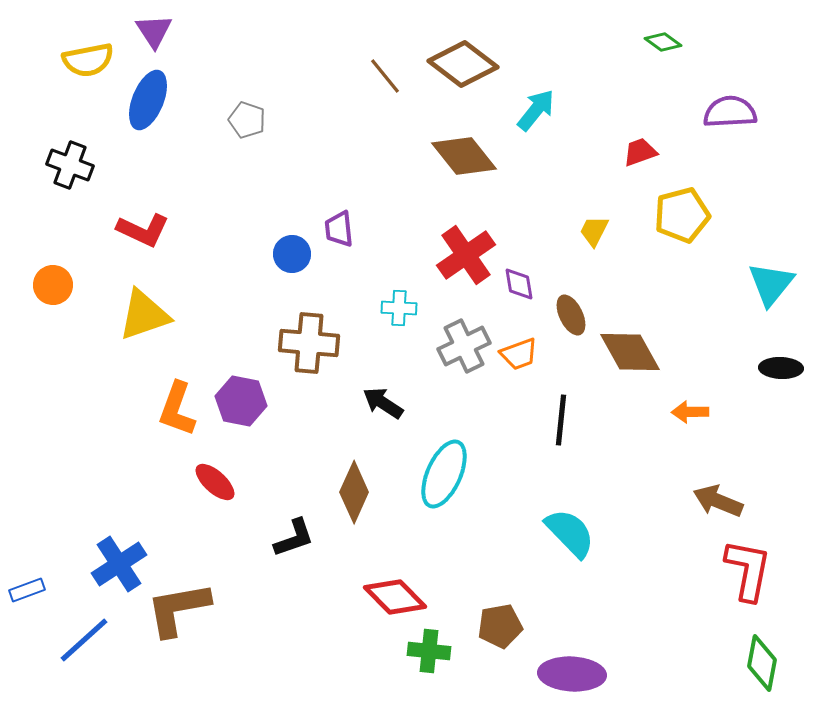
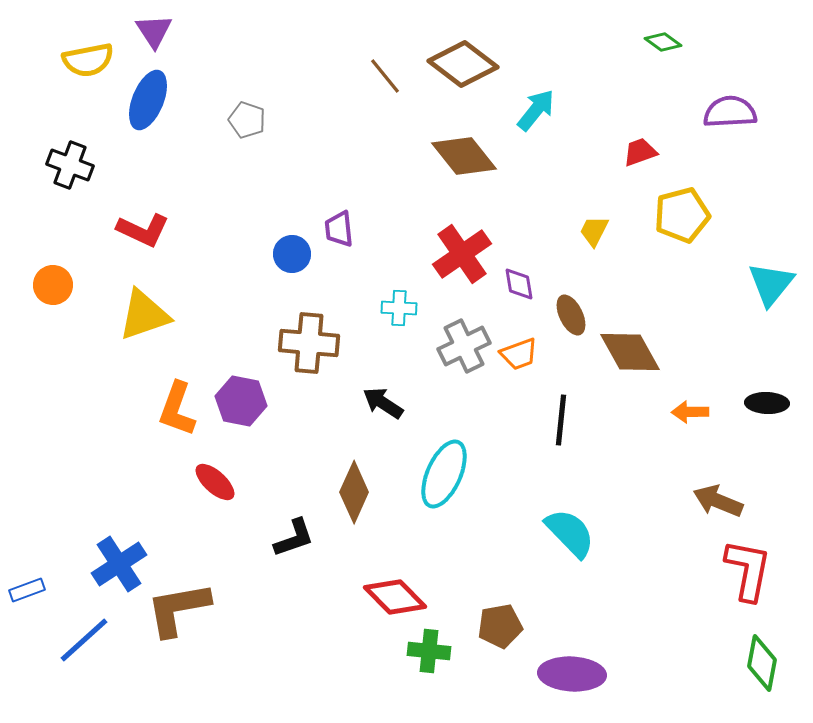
red cross at (466, 255): moved 4 px left, 1 px up
black ellipse at (781, 368): moved 14 px left, 35 px down
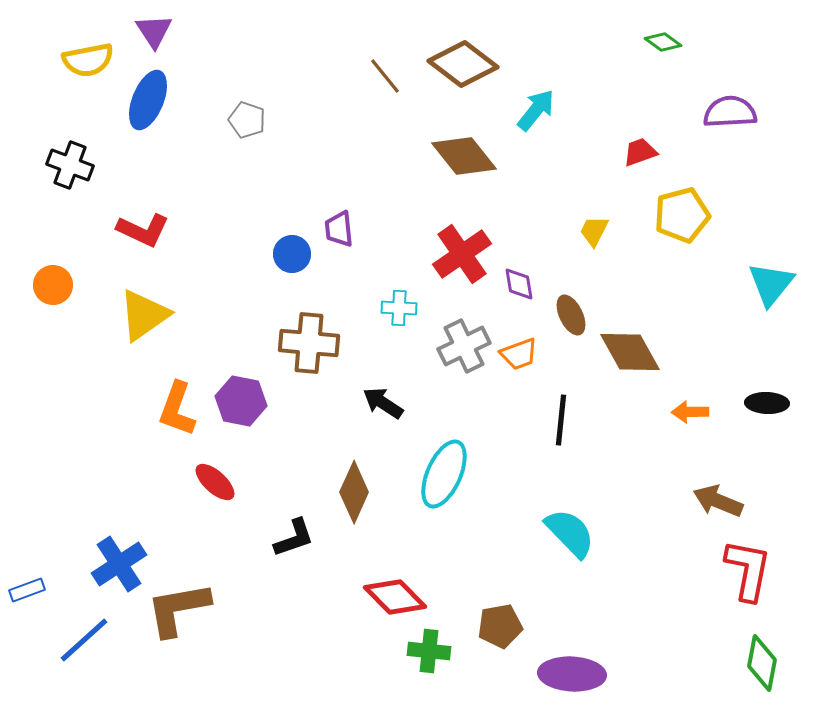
yellow triangle at (144, 315): rotated 16 degrees counterclockwise
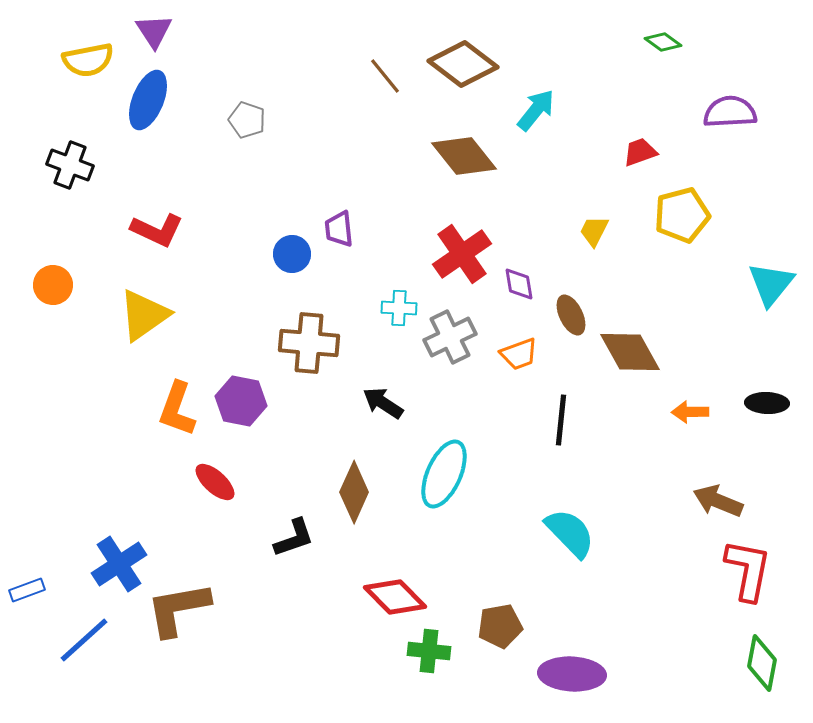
red L-shape at (143, 230): moved 14 px right
gray cross at (464, 346): moved 14 px left, 9 px up
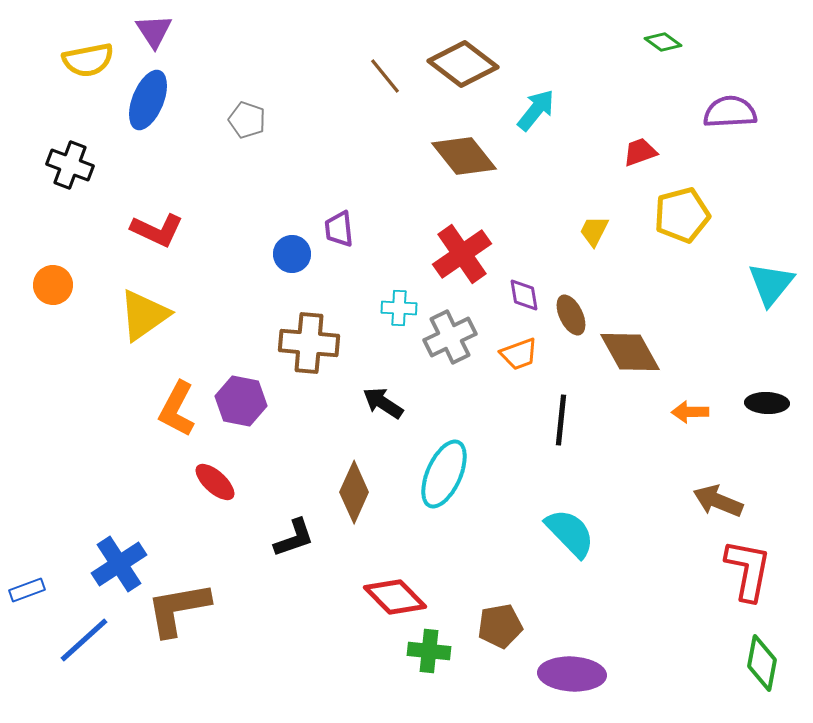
purple diamond at (519, 284): moved 5 px right, 11 px down
orange L-shape at (177, 409): rotated 8 degrees clockwise
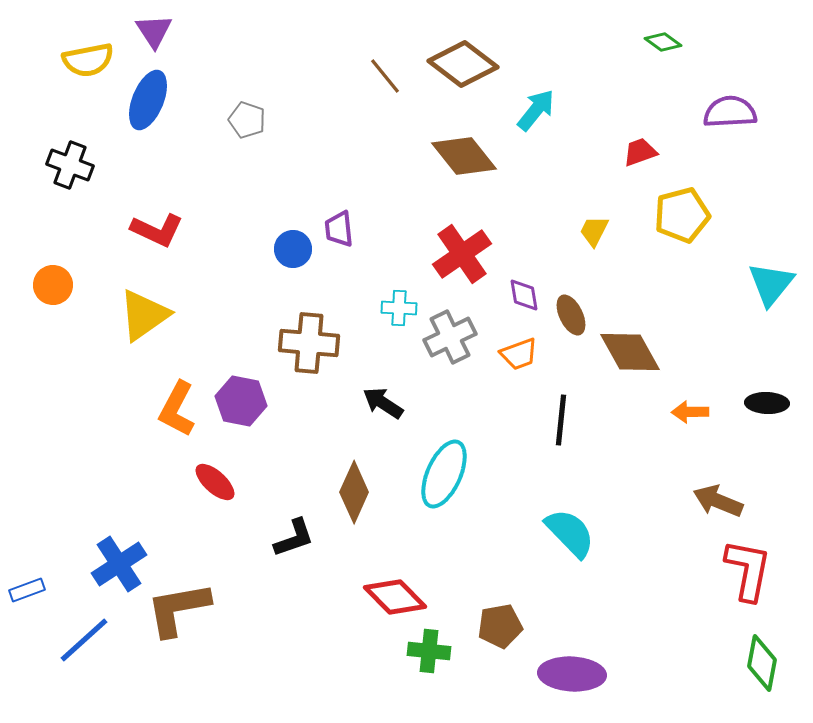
blue circle at (292, 254): moved 1 px right, 5 px up
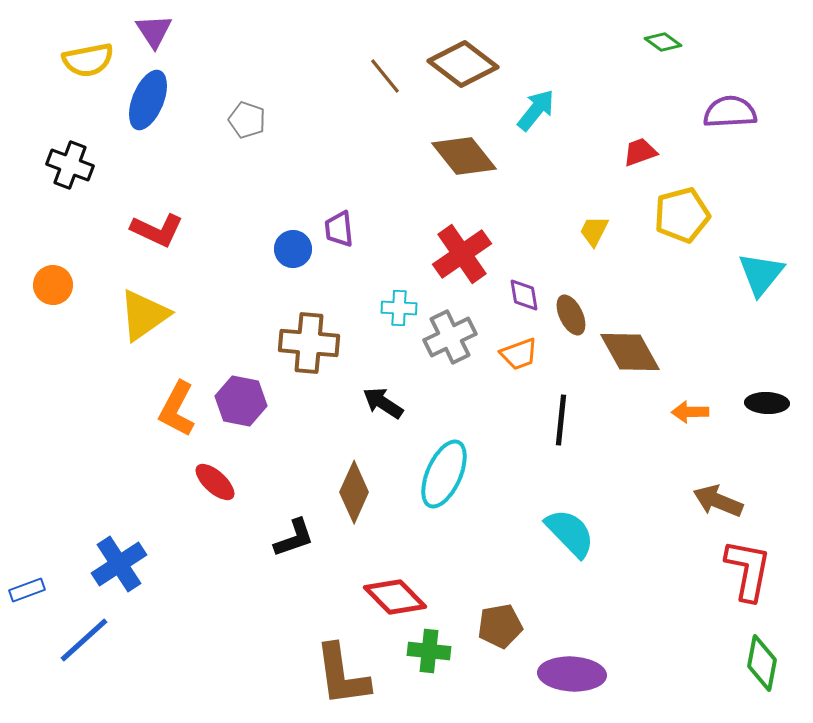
cyan triangle at (771, 284): moved 10 px left, 10 px up
brown L-shape at (178, 609): moved 164 px right, 66 px down; rotated 88 degrees counterclockwise
